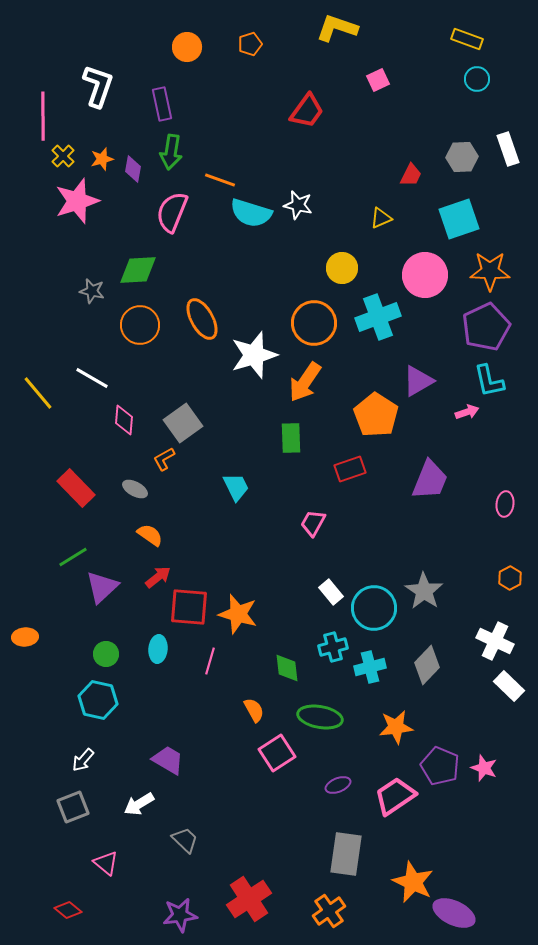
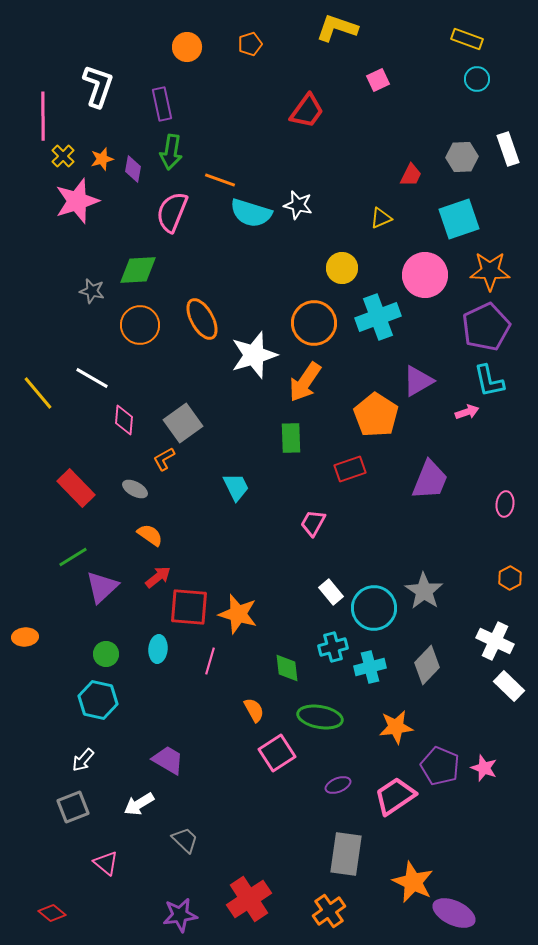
red diamond at (68, 910): moved 16 px left, 3 px down
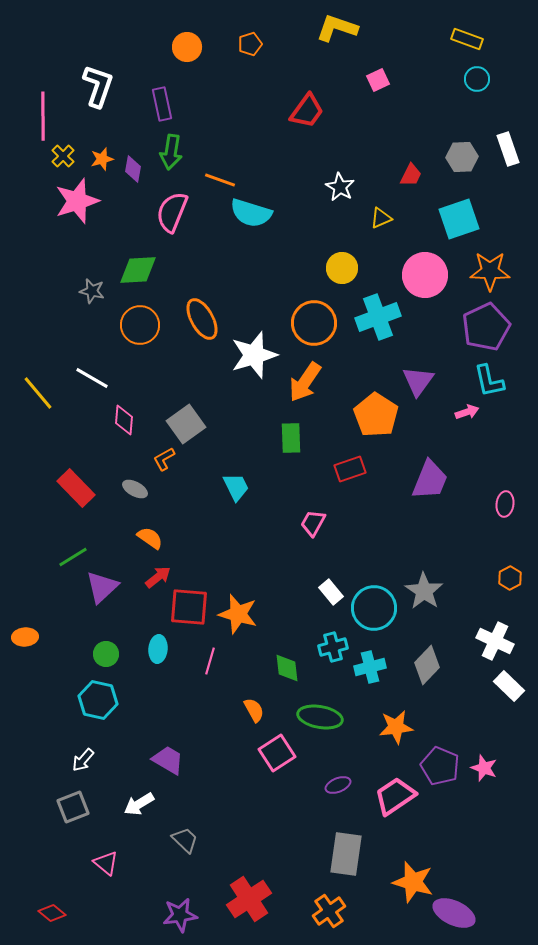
white star at (298, 205): moved 42 px right, 18 px up; rotated 16 degrees clockwise
purple triangle at (418, 381): rotated 24 degrees counterclockwise
gray square at (183, 423): moved 3 px right, 1 px down
orange semicircle at (150, 535): moved 3 px down
orange star at (413, 882): rotated 9 degrees counterclockwise
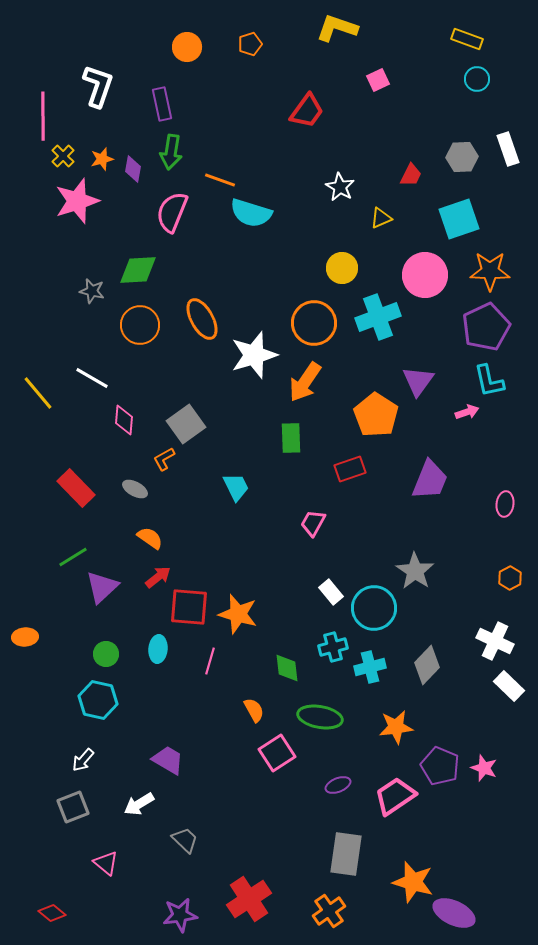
gray star at (424, 591): moved 9 px left, 20 px up
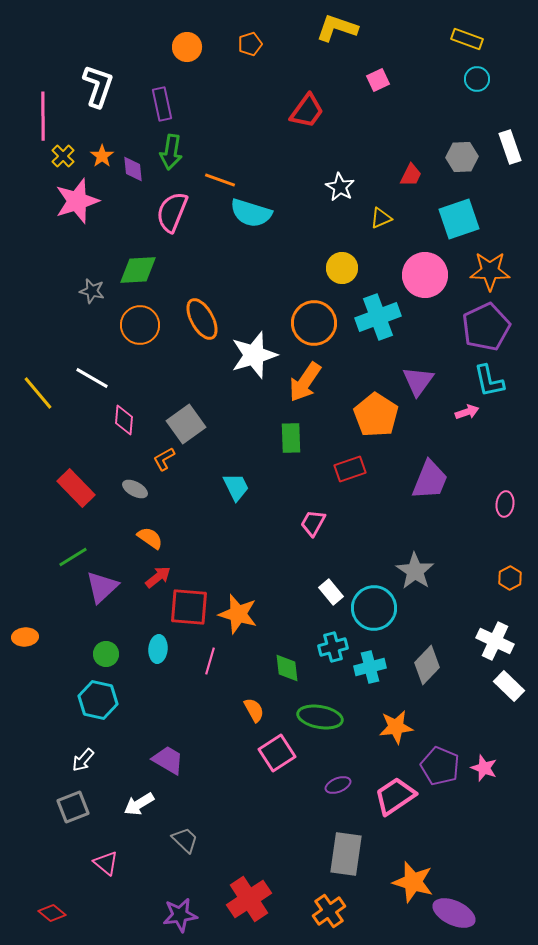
white rectangle at (508, 149): moved 2 px right, 2 px up
orange star at (102, 159): moved 3 px up; rotated 20 degrees counterclockwise
purple diamond at (133, 169): rotated 16 degrees counterclockwise
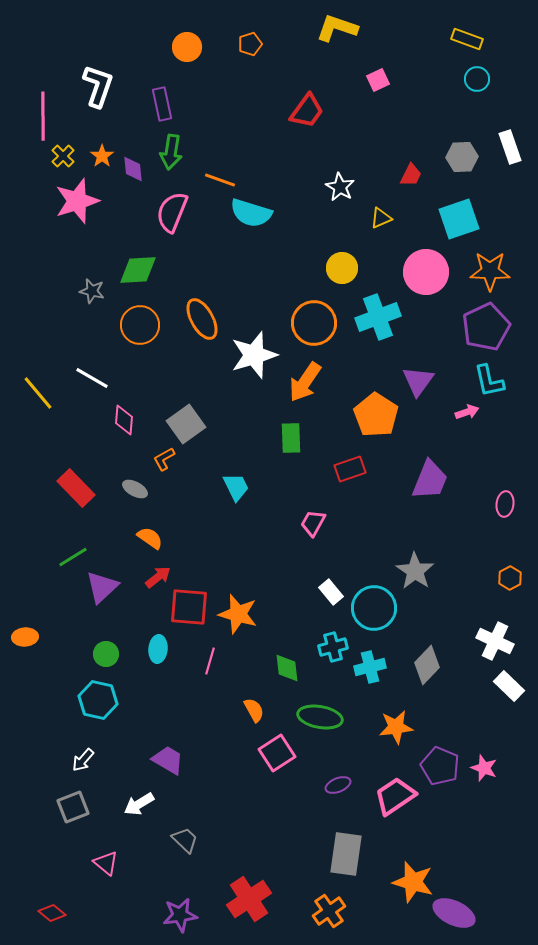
pink circle at (425, 275): moved 1 px right, 3 px up
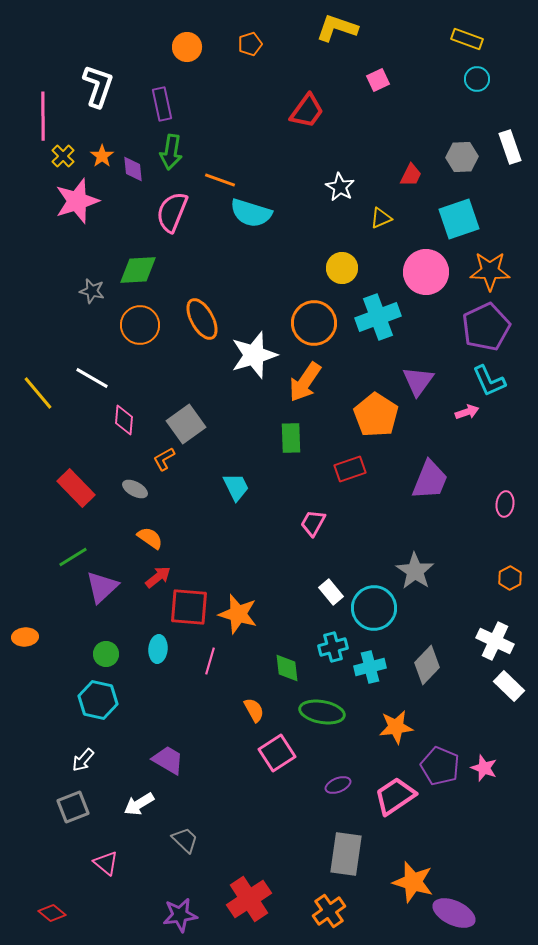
cyan L-shape at (489, 381): rotated 12 degrees counterclockwise
green ellipse at (320, 717): moved 2 px right, 5 px up
